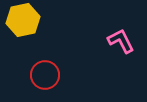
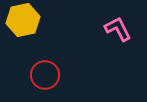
pink L-shape: moved 3 px left, 12 px up
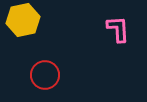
pink L-shape: rotated 24 degrees clockwise
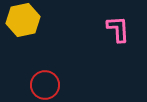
red circle: moved 10 px down
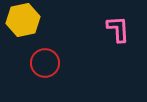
red circle: moved 22 px up
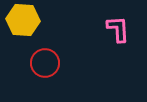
yellow hexagon: rotated 16 degrees clockwise
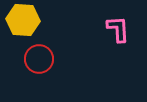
red circle: moved 6 px left, 4 px up
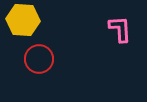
pink L-shape: moved 2 px right
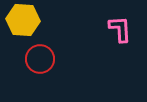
red circle: moved 1 px right
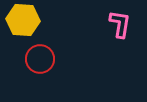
pink L-shape: moved 5 px up; rotated 12 degrees clockwise
